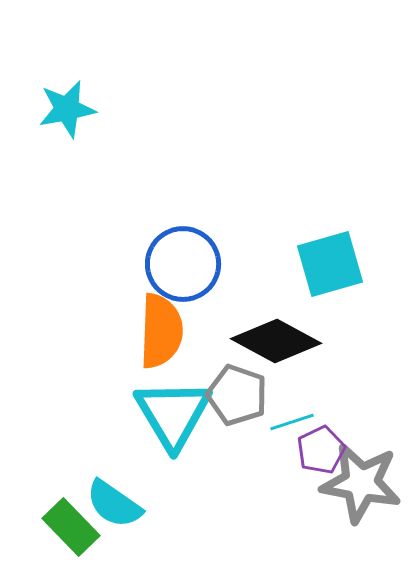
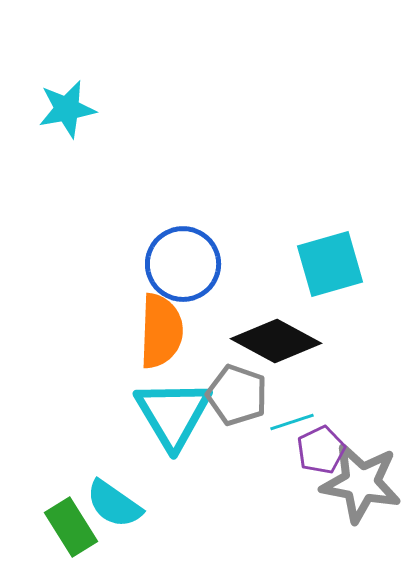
green rectangle: rotated 12 degrees clockwise
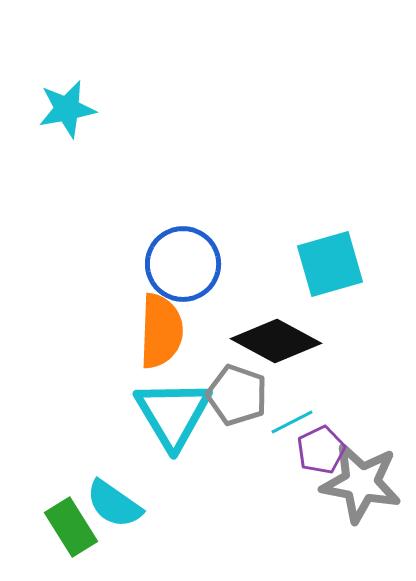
cyan line: rotated 9 degrees counterclockwise
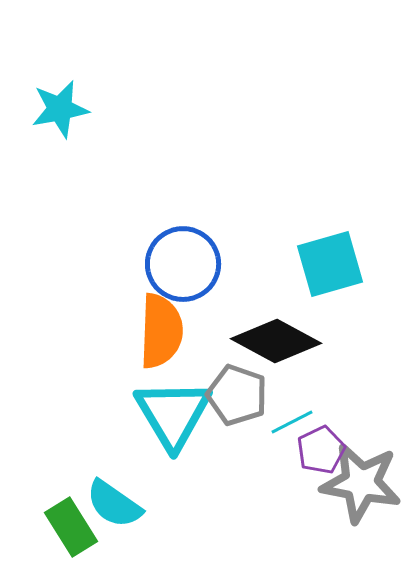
cyan star: moved 7 px left
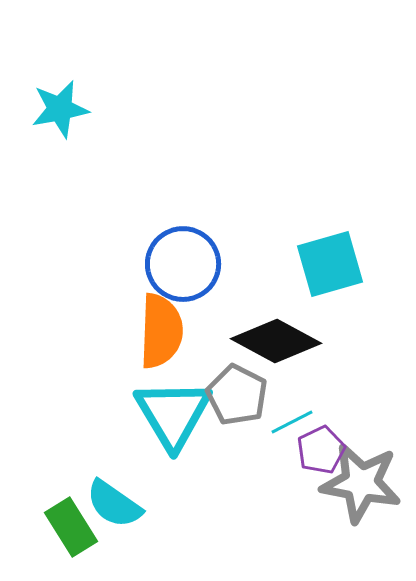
gray pentagon: rotated 8 degrees clockwise
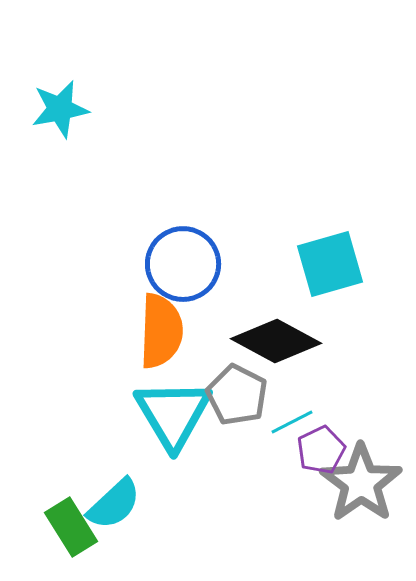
gray star: rotated 26 degrees clockwise
cyan semicircle: rotated 78 degrees counterclockwise
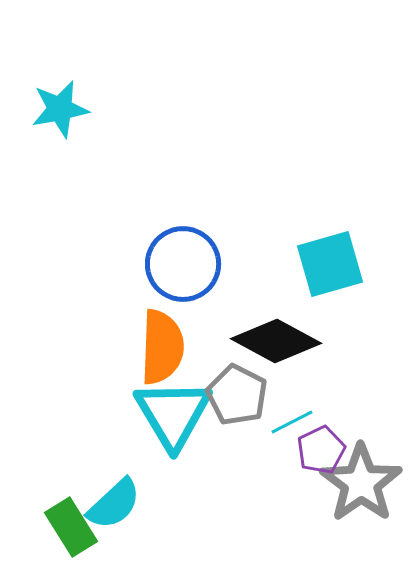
orange semicircle: moved 1 px right, 16 px down
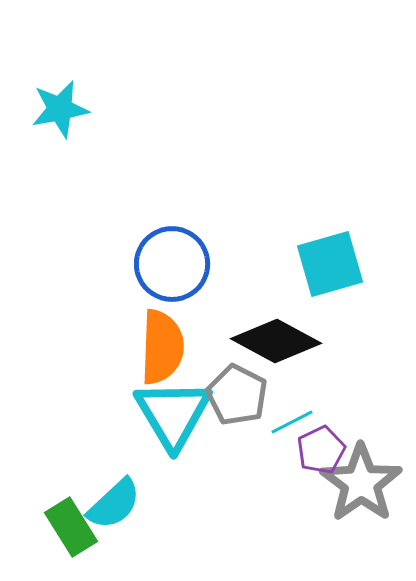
blue circle: moved 11 px left
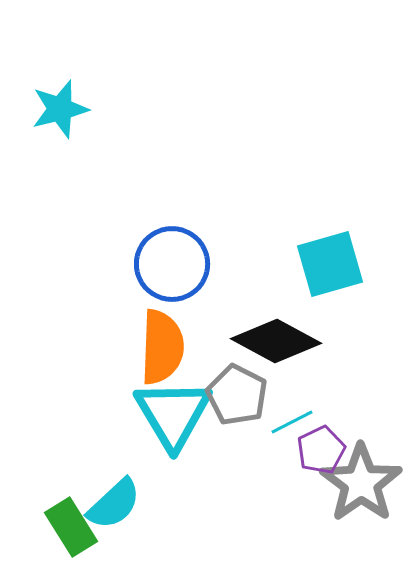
cyan star: rotated 4 degrees counterclockwise
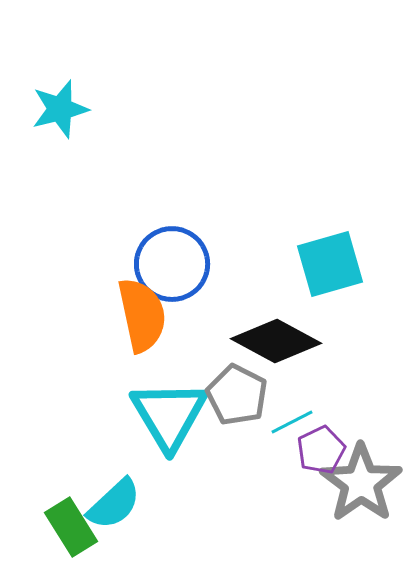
orange semicircle: moved 20 px left, 32 px up; rotated 14 degrees counterclockwise
cyan triangle: moved 4 px left, 1 px down
